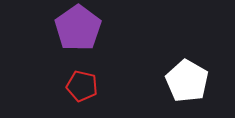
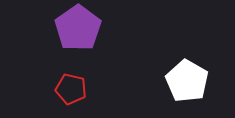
red pentagon: moved 11 px left, 3 px down
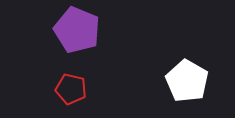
purple pentagon: moved 1 px left, 2 px down; rotated 15 degrees counterclockwise
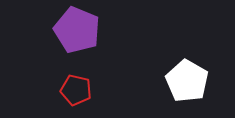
red pentagon: moved 5 px right, 1 px down
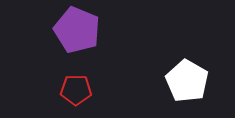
red pentagon: rotated 12 degrees counterclockwise
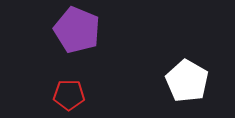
red pentagon: moved 7 px left, 5 px down
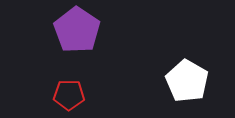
purple pentagon: rotated 12 degrees clockwise
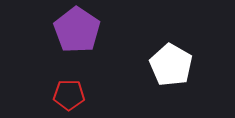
white pentagon: moved 16 px left, 16 px up
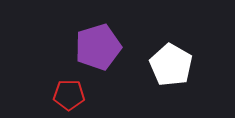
purple pentagon: moved 21 px right, 17 px down; rotated 21 degrees clockwise
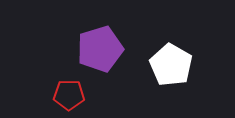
purple pentagon: moved 2 px right, 2 px down
